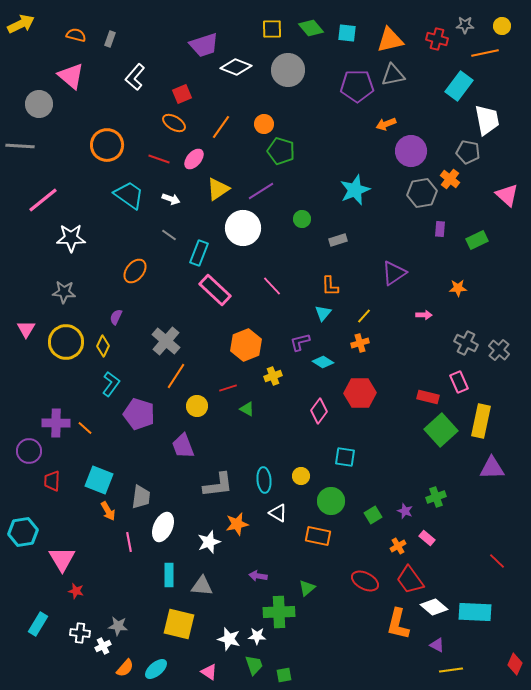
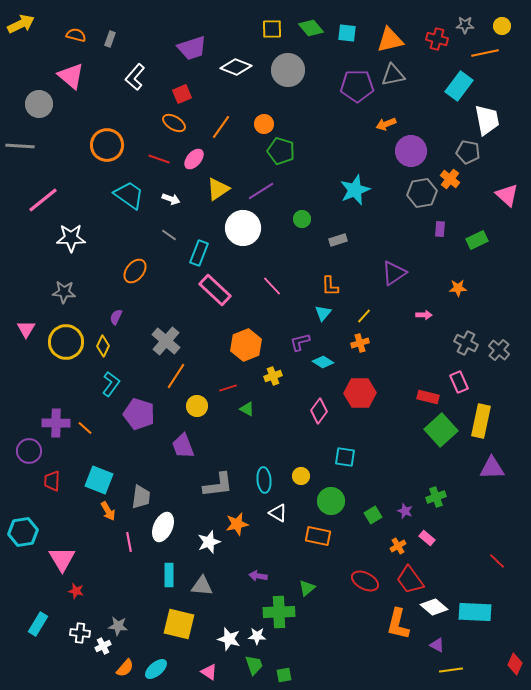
purple trapezoid at (204, 45): moved 12 px left, 3 px down
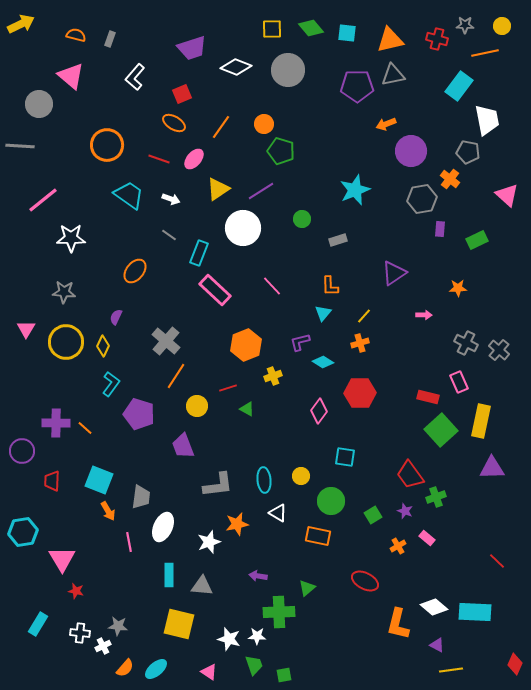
gray hexagon at (422, 193): moved 6 px down
purple circle at (29, 451): moved 7 px left
red trapezoid at (410, 580): moved 105 px up
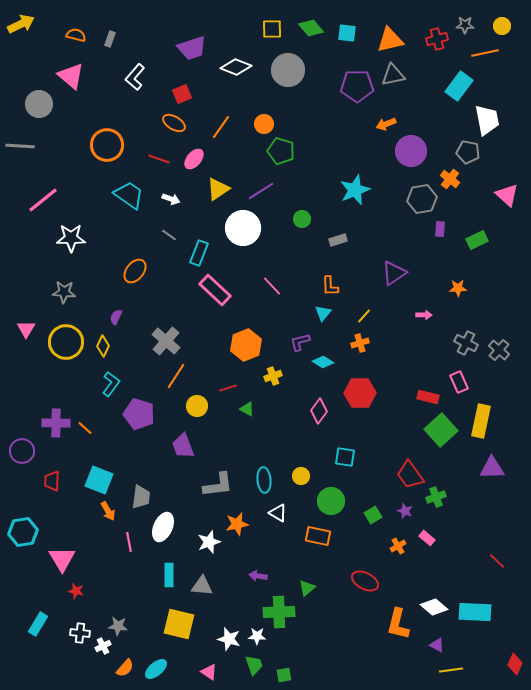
red cross at (437, 39): rotated 30 degrees counterclockwise
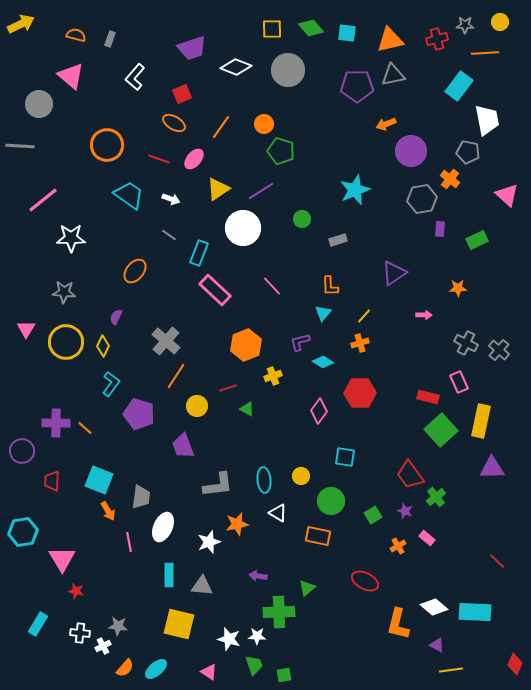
yellow circle at (502, 26): moved 2 px left, 4 px up
orange line at (485, 53): rotated 8 degrees clockwise
green cross at (436, 497): rotated 18 degrees counterclockwise
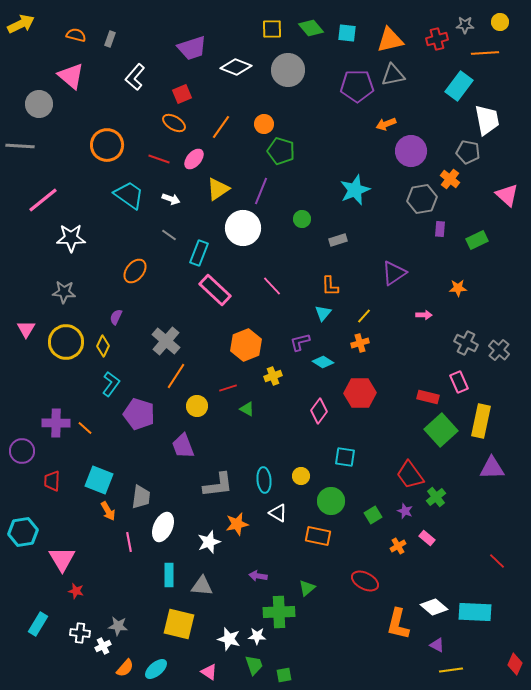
purple line at (261, 191): rotated 36 degrees counterclockwise
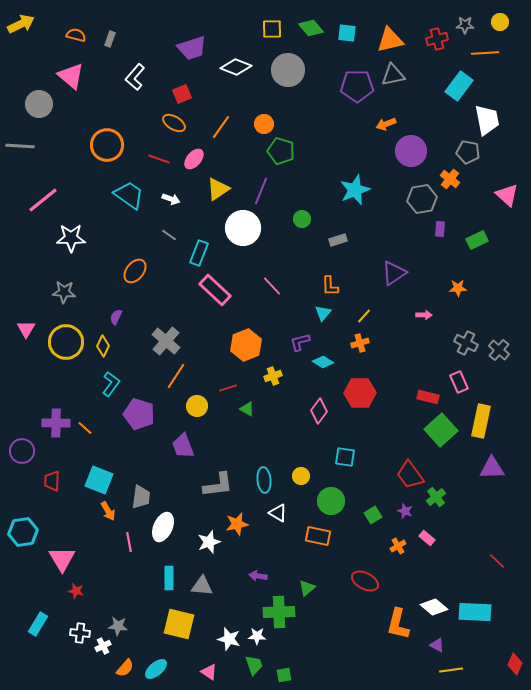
cyan rectangle at (169, 575): moved 3 px down
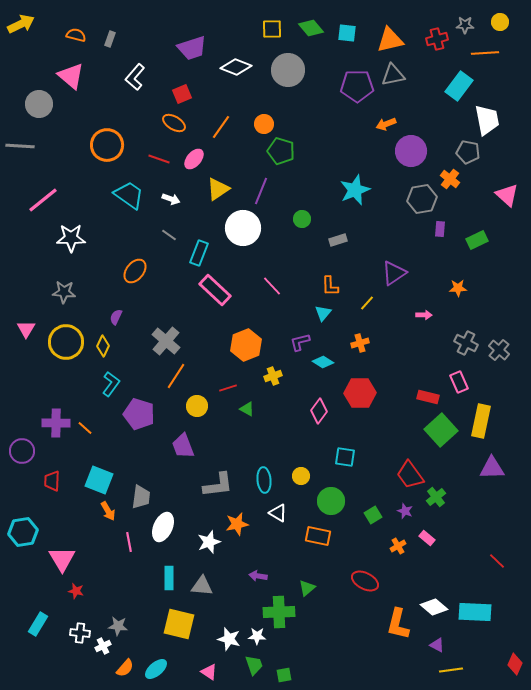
yellow line at (364, 316): moved 3 px right, 13 px up
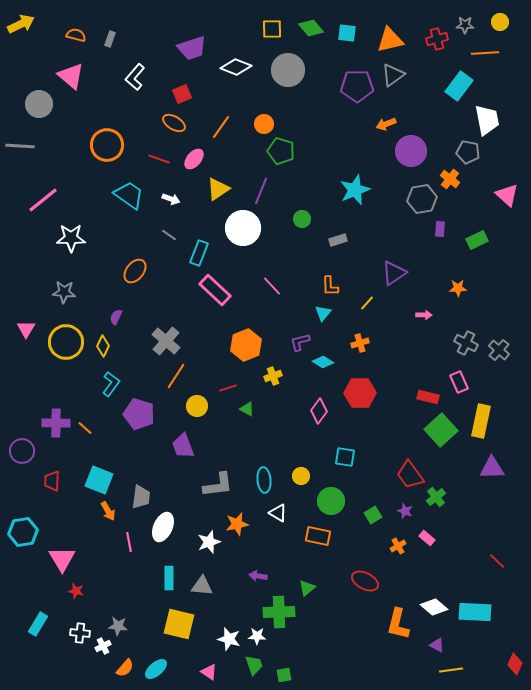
gray triangle at (393, 75): rotated 25 degrees counterclockwise
